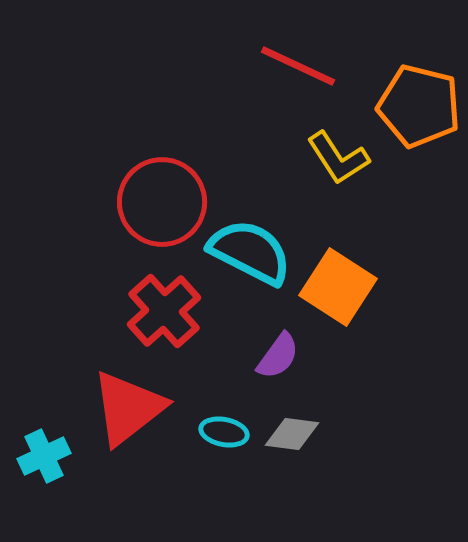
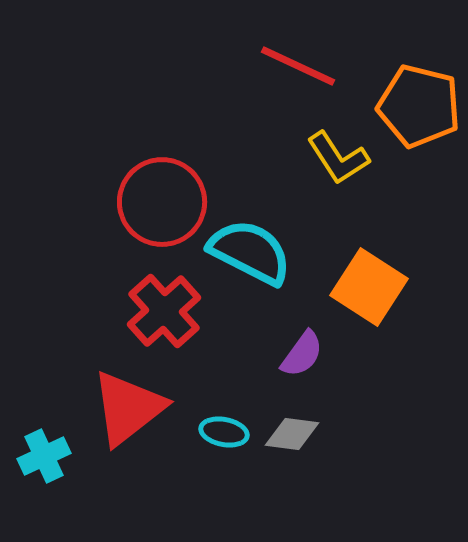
orange square: moved 31 px right
purple semicircle: moved 24 px right, 2 px up
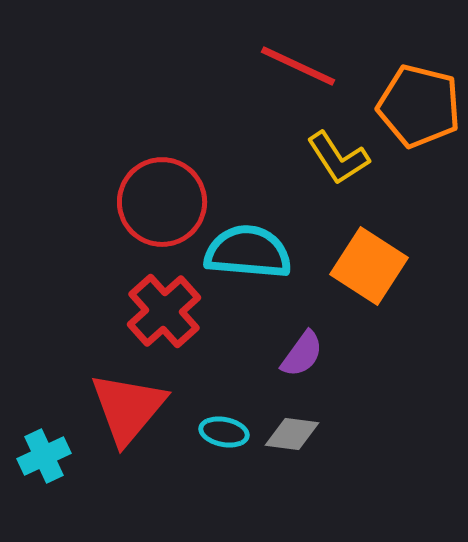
cyan semicircle: moved 2 px left; rotated 22 degrees counterclockwise
orange square: moved 21 px up
red triangle: rotated 12 degrees counterclockwise
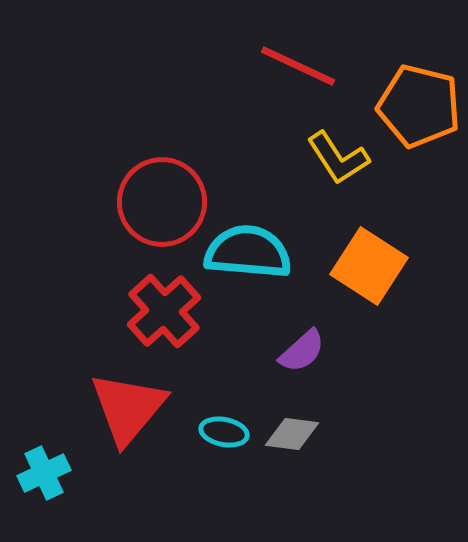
purple semicircle: moved 3 px up; rotated 12 degrees clockwise
cyan cross: moved 17 px down
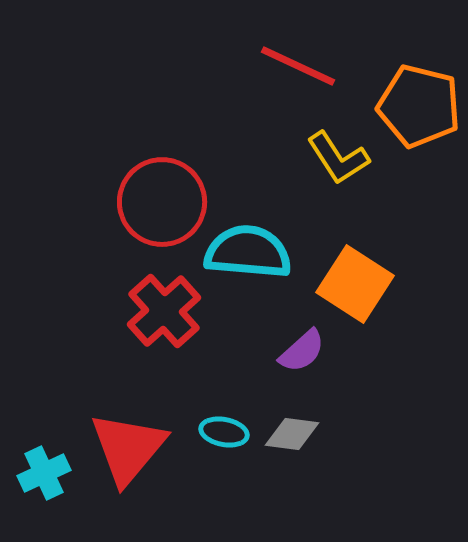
orange square: moved 14 px left, 18 px down
red triangle: moved 40 px down
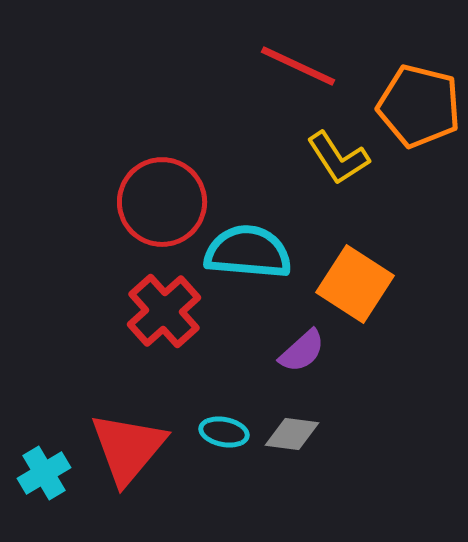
cyan cross: rotated 6 degrees counterclockwise
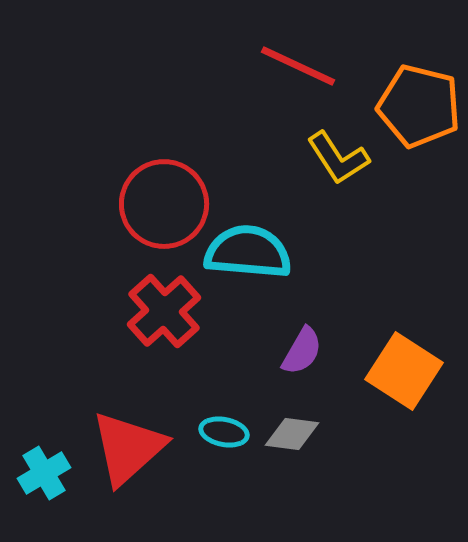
red circle: moved 2 px right, 2 px down
orange square: moved 49 px right, 87 px down
purple semicircle: rotated 18 degrees counterclockwise
red triangle: rotated 8 degrees clockwise
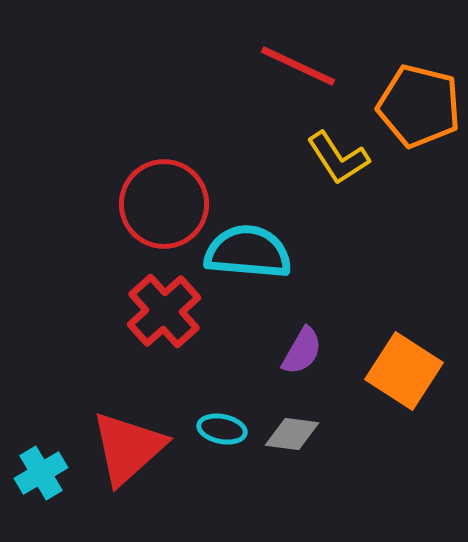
cyan ellipse: moved 2 px left, 3 px up
cyan cross: moved 3 px left
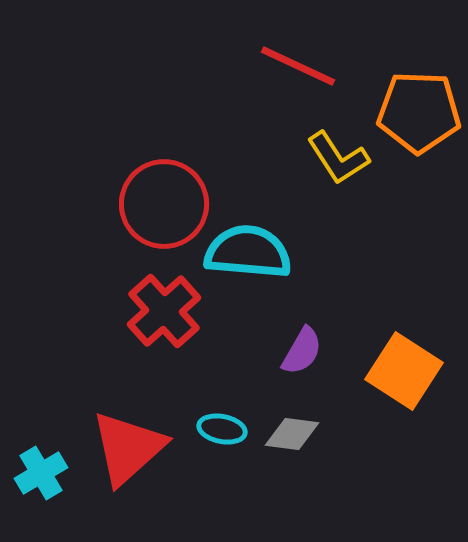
orange pentagon: moved 6 px down; rotated 12 degrees counterclockwise
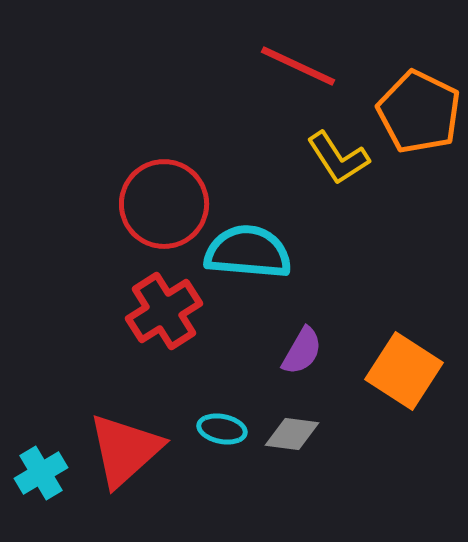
orange pentagon: rotated 24 degrees clockwise
red cross: rotated 10 degrees clockwise
red triangle: moved 3 px left, 2 px down
